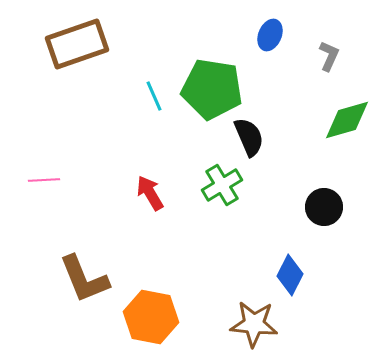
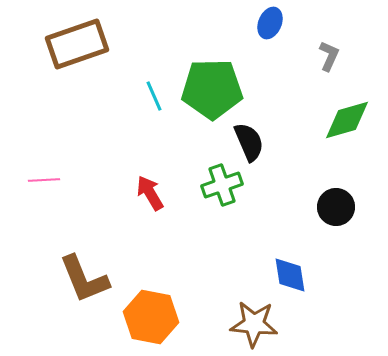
blue ellipse: moved 12 px up
green pentagon: rotated 10 degrees counterclockwise
black semicircle: moved 5 px down
green cross: rotated 12 degrees clockwise
black circle: moved 12 px right
blue diamond: rotated 36 degrees counterclockwise
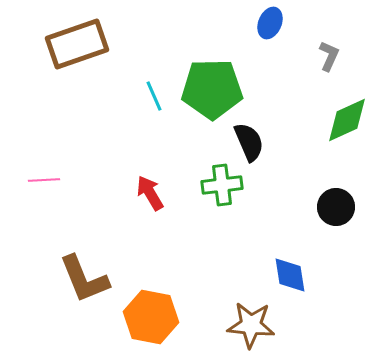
green diamond: rotated 9 degrees counterclockwise
green cross: rotated 12 degrees clockwise
brown star: moved 3 px left, 1 px down
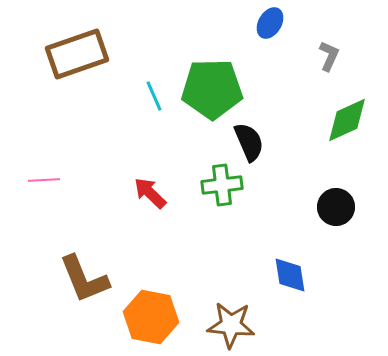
blue ellipse: rotated 8 degrees clockwise
brown rectangle: moved 10 px down
red arrow: rotated 15 degrees counterclockwise
brown star: moved 20 px left
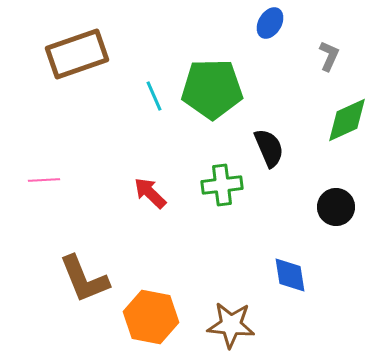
black semicircle: moved 20 px right, 6 px down
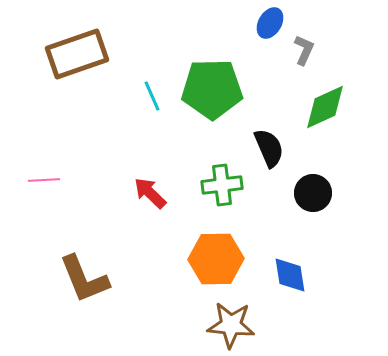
gray L-shape: moved 25 px left, 6 px up
cyan line: moved 2 px left
green diamond: moved 22 px left, 13 px up
black circle: moved 23 px left, 14 px up
orange hexagon: moved 65 px right, 58 px up; rotated 12 degrees counterclockwise
